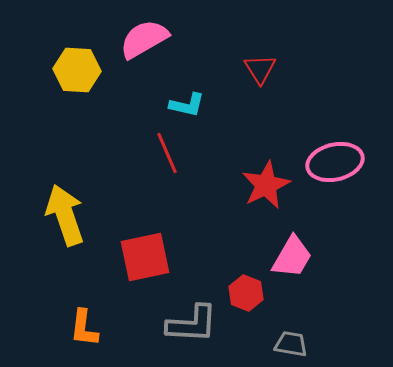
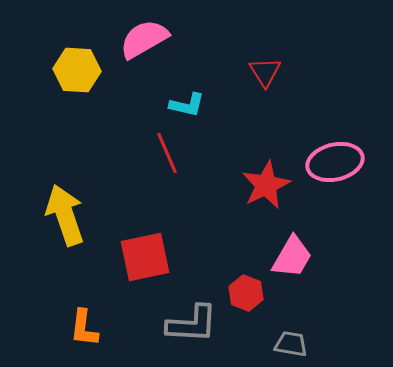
red triangle: moved 5 px right, 3 px down
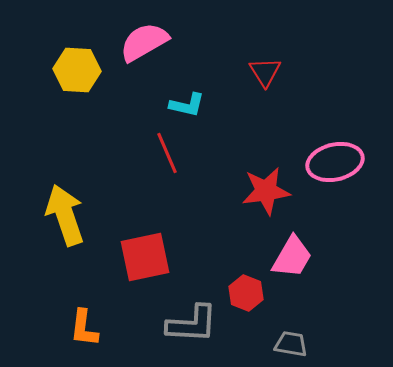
pink semicircle: moved 3 px down
red star: moved 6 px down; rotated 18 degrees clockwise
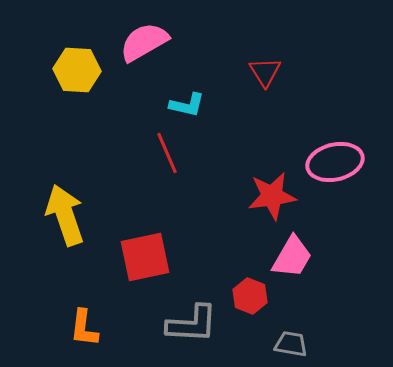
red star: moved 6 px right, 5 px down
red hexagon: moved 4 px right, 3 px down
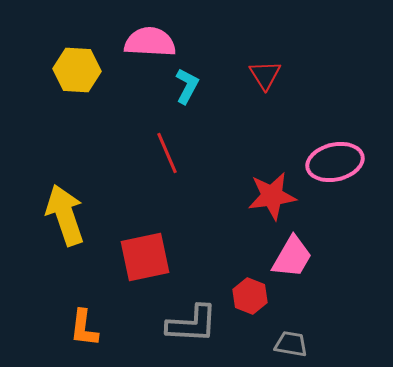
pink semicircle: moved 6 px right; rotated 33 degrees clockwise
red triangle: moved 3 px down
cyan L-shape: moved 19 px up; rotated 75 degrees counterclockwise
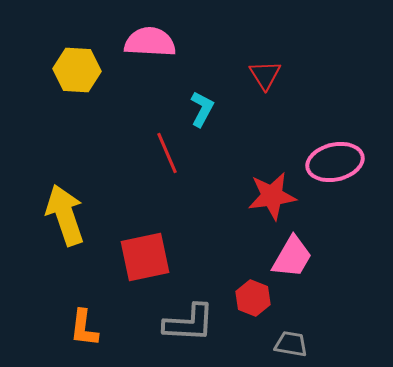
cyan L-shape: moved 15 px right, 23 px down
red hexagon: moved 3 px right, 2 px down
gray L-shape: moved 3 px left, 1 px up
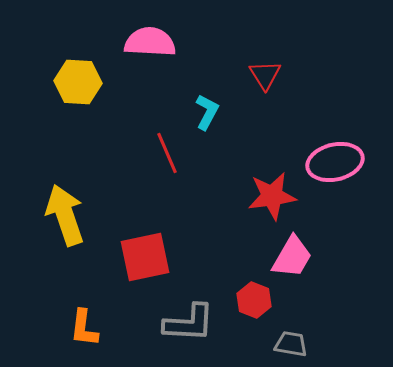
yellow hexagon: moved 1 px right, 12 px down
cyan L-shape: moved 5 px right, 3 px down
red hexagon: moved 1 px right, 2 px down
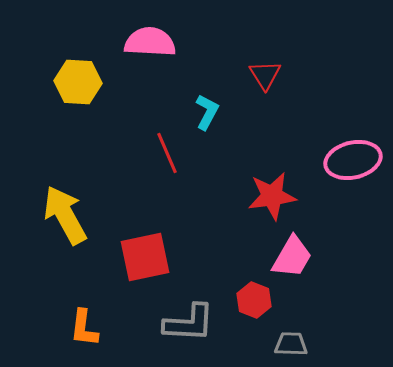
pink ellipse: moved 18 px right, 2 px up
yellow arrow: rotated 10 degrees counterclockwise
gray trapezoid: rotated 8 degrees counterclockwise
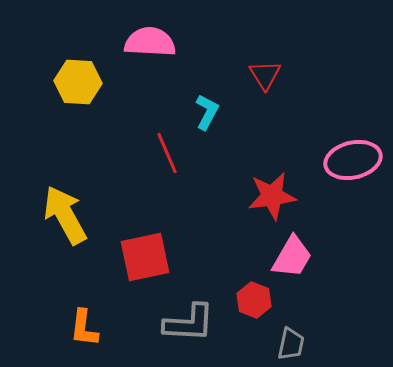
gray trapezoid: rotated 100 degrees clockwise
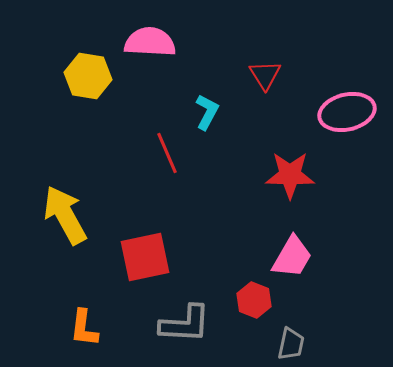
yellow hexagon: moved 10 px right, 6 px up; rotated 6 degrees clockwise
pink ellipse: moved 6 px left, 48 px up
red star: moved 18 px right, 21 px up; rotated 9 degrees clockwise
gray L-shape: moved 4 px left, 1 px down
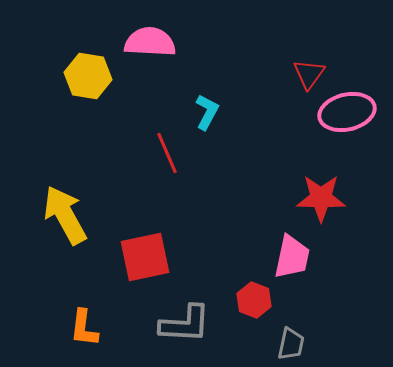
red triangle: moved 44 px right, 1 px up; rotated 8 degrees clockwise
red star: moved 31 px right, 23 px down
pink trapezoid: rotated 18 degrees counterclockwise
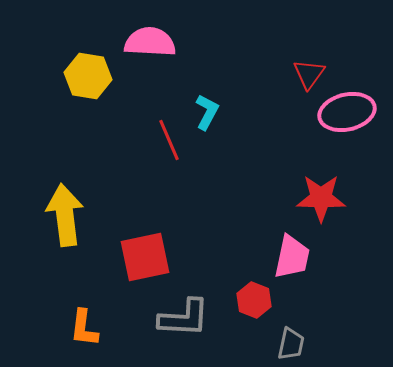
red line: moved 2 px right, 13 px up
yellow arrow: rotated 22 degrees clockwise
gray L-shape: moved 1 px left, 6 px up
